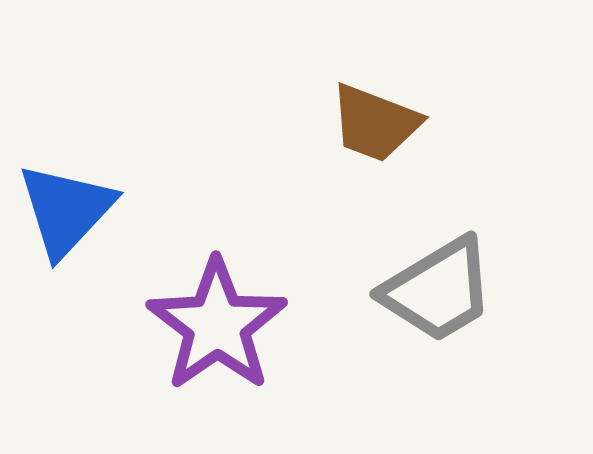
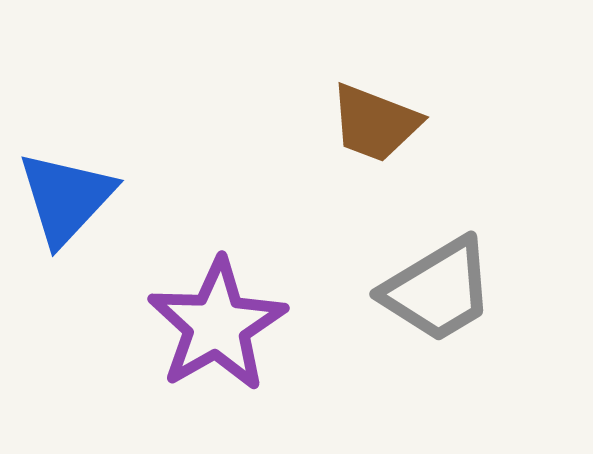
blue triangle: moved 12 px up
purple star: rotated 5 degrees clockwise
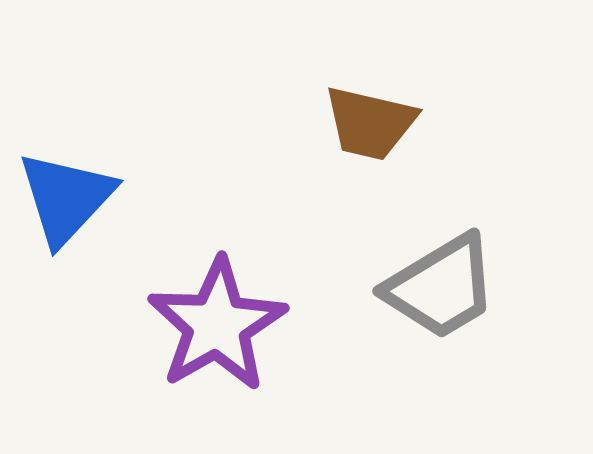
brown trapezoid: moved 5 px left; rotated 8 degrees counterclockwise
gray trapezoid: moved 3 px right, 3 px up
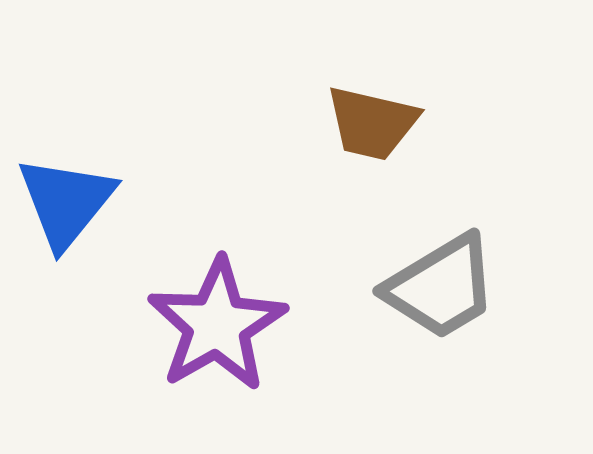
brown trapezoid: moved 2 px right
blue triangle: moved 4 px down; rotated 4 degrees counterclockwise
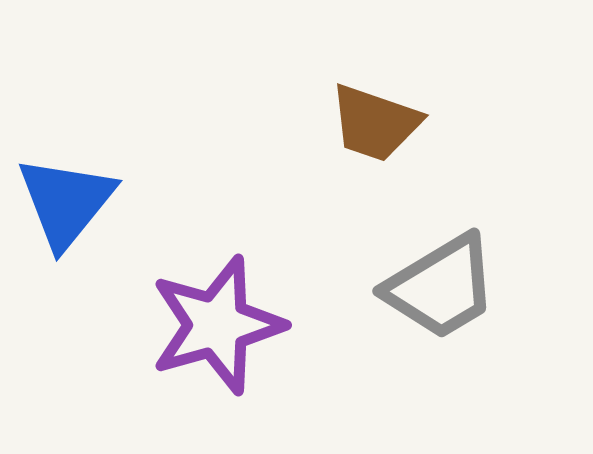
brown trapezoid: moved 3 px right; rotated 6 degrees clockwise
purple star: rotated 14 degrees clockwise
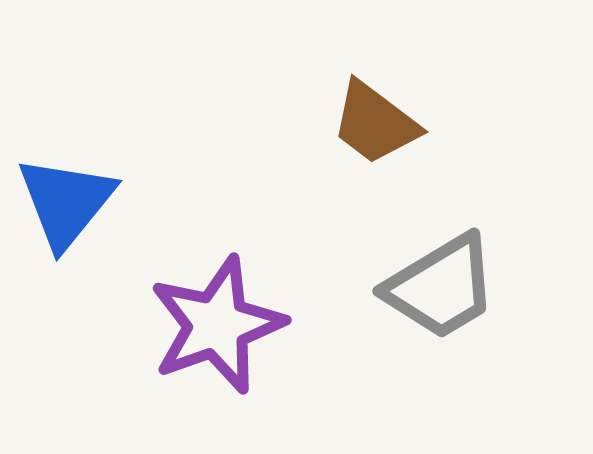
brown trapezoid: rotated 18 degrees clockwise
purple star: rotated 4 degrees counterclockwise
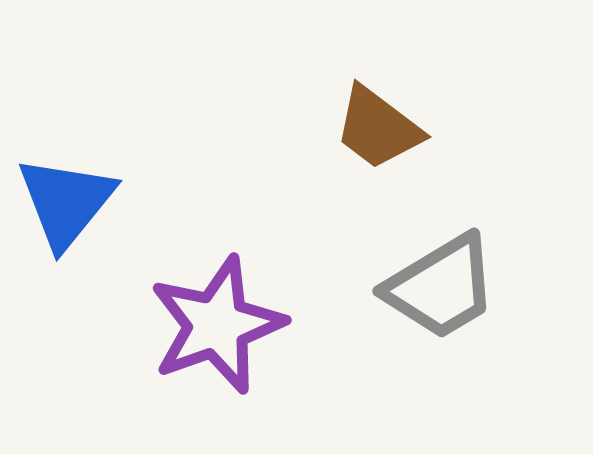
brown trapezoid: moved 3 px right, 5 px down
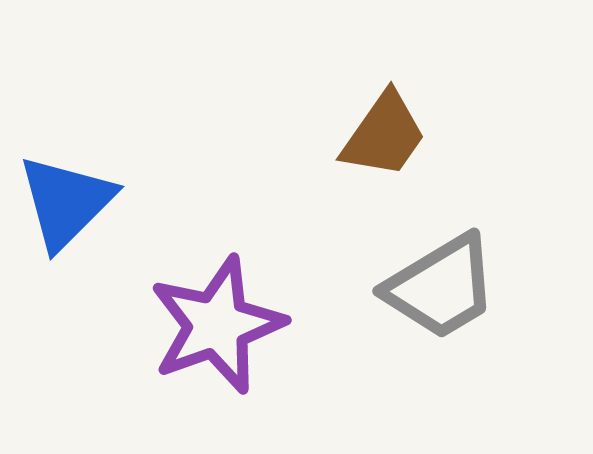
brown trapezoid: moved 6 px right, 7 px down; rotated 92 degrees counterclockwise
blue triangle: rotated 6 degrees clockwise
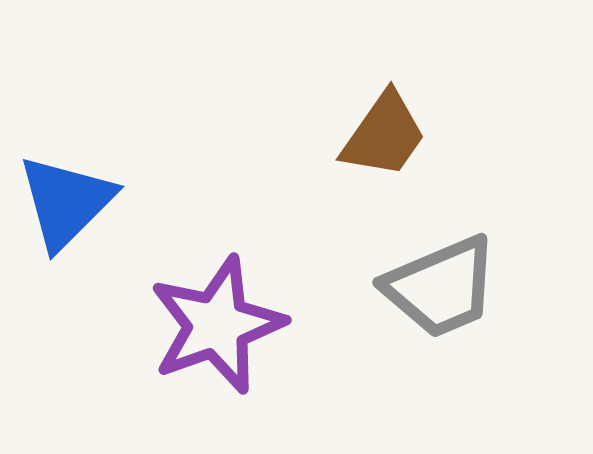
gray trapezoid: rotated 8 degrees clockwise
